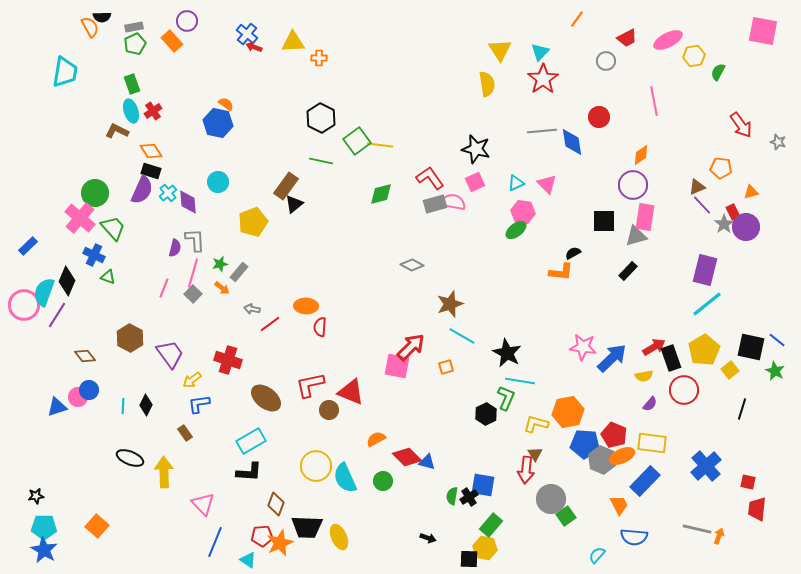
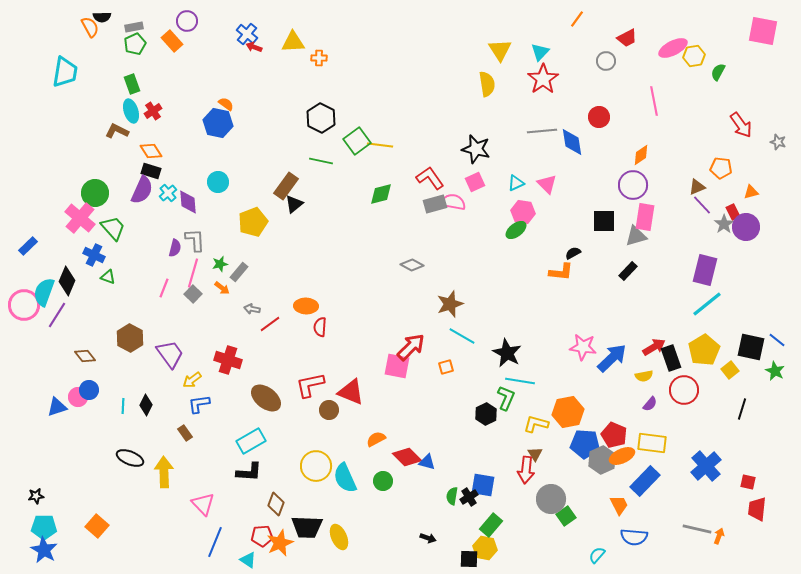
pink ellipse at (668, 40): moved 5 px right, 8 px down
gray hexagon at (602, 460): rotated 12 degrees clockwise
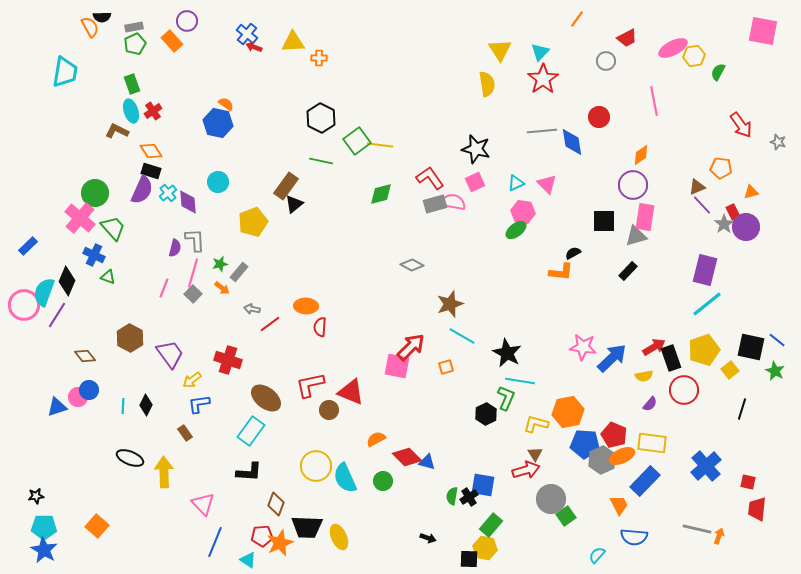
yellow pentagon at (704, 350): rotated 12 degrees clockwise
cyan rectangle at (251, 441): moved 10 px up; rotated 24 degrees counterclockwise
red arrow at (526, 470): rotated 112 degrees counterclockwise
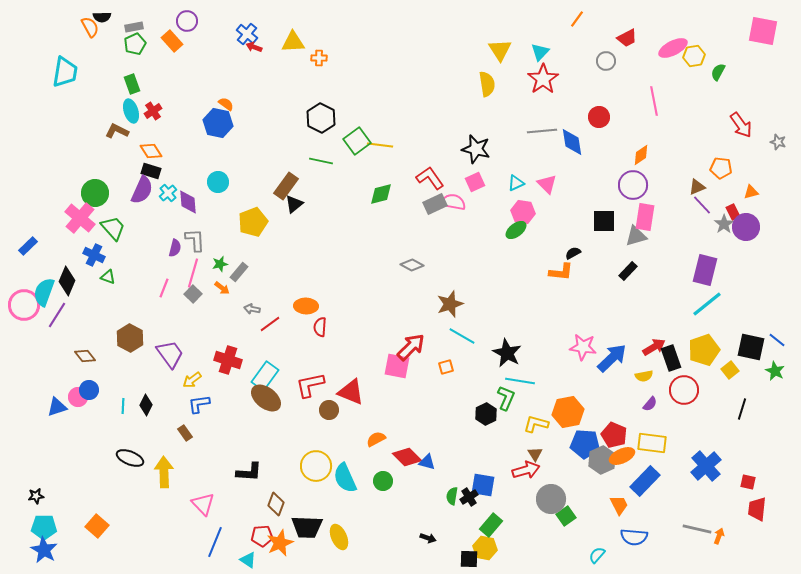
gray rectangle at (435, 204): rotated 10 degrees counterclockwise
cyan rectangle at (251, 431): moved 14 px right, 55 px up
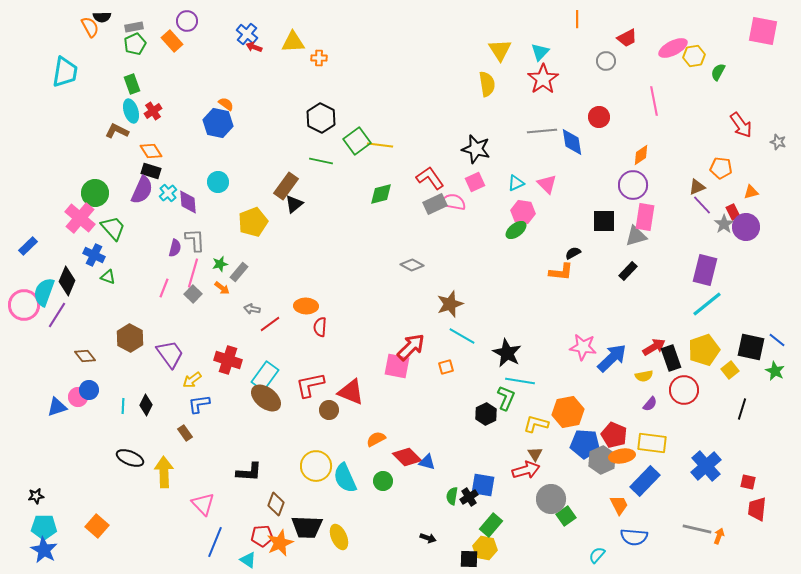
orange line at (577, 19): rotated 36 degrees counterclockwise
orange ellipse at (622, 456): rotated 15 degrees clockwise
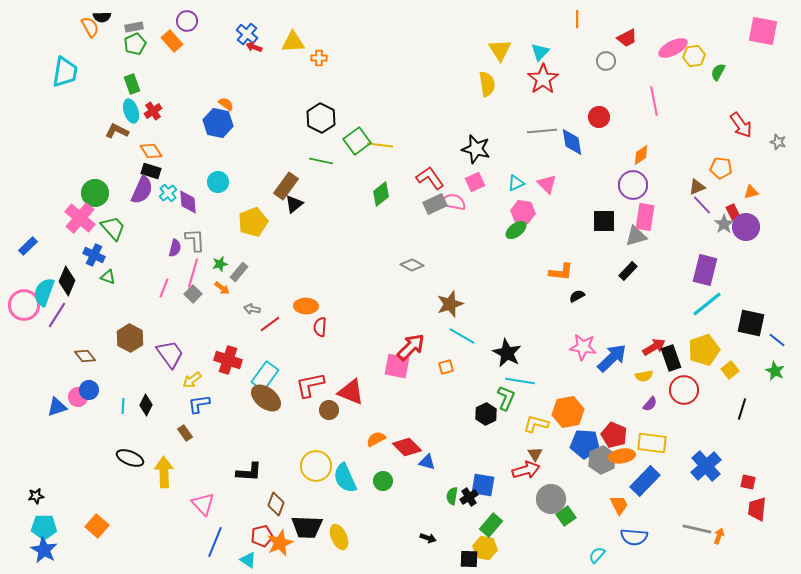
green diamond at (381, 194): rotated 25 degrees counterclockwise
black semicircle at (573, 253): moved 4 px right, 43 px down
black square at (751, 347): moved 24 px up
red diamond at (407, 457): moved 10 px up
red pentagon at (262, 536): rotated 10 degrees counterclockwise
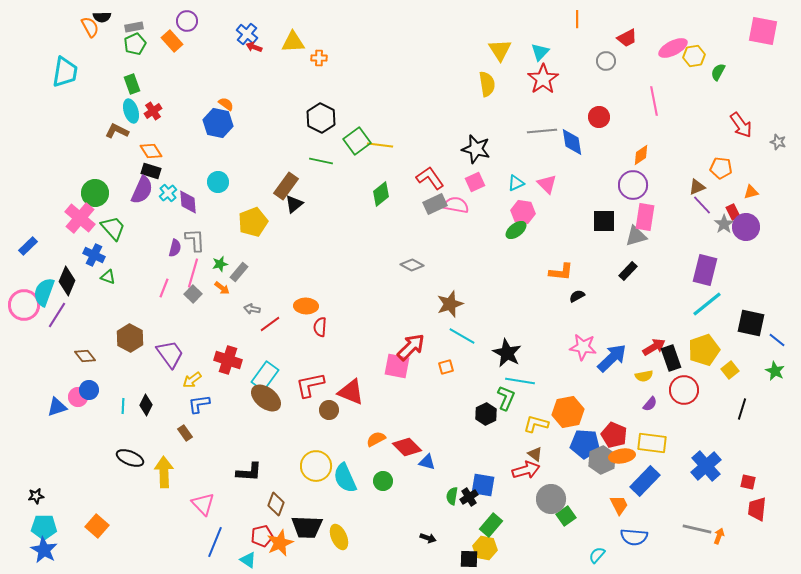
pink semicircle at (453, 202): moved 3 px right, 3 px down
brown triangle at (535, 454): rotated 21 degrees counterclockwise
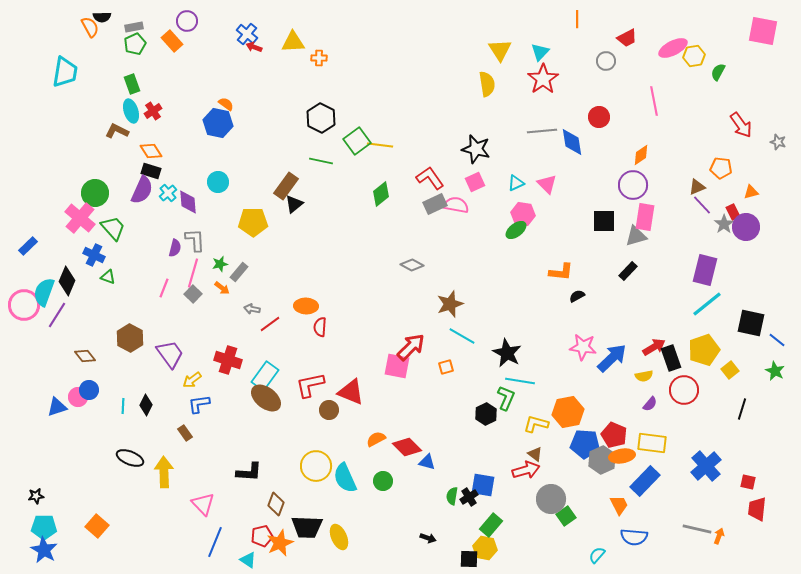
pink hexagon at (523, 212): moved 2 px down
yellow pentagon at (253, 222): rotated 20 degrees clockwise
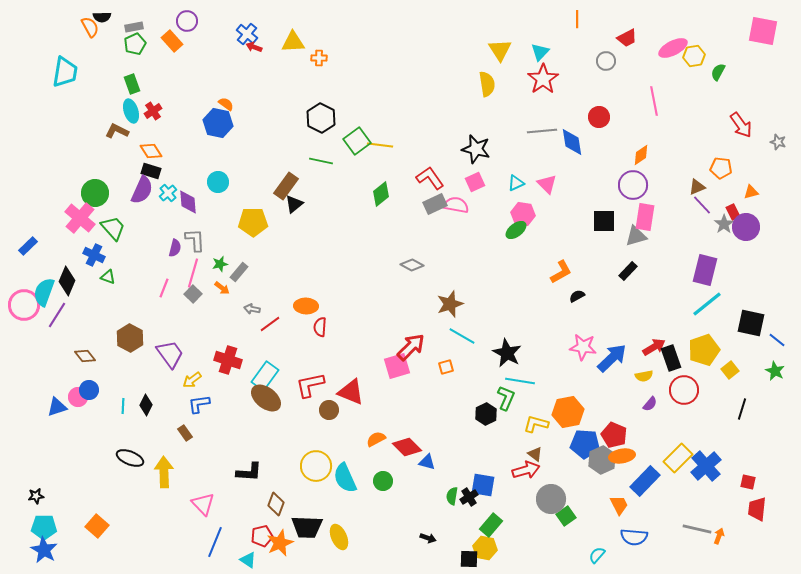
orange L-shape at (561, 272): rotated 35 degrees counterclockwise
pink square at (397, 366): rotated 28 degrees counterclockwise
yellow rectangle at (652, 443): moved 26 px right, 15 px down; rotated 52 degrees counterclockwise
